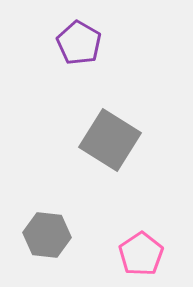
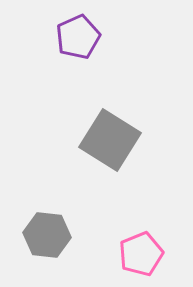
purple pentagon: moved 1 px left, 6 px up; rotated 18 degrees clockwise
pink pentagon: rotated 12 degrees clockwise
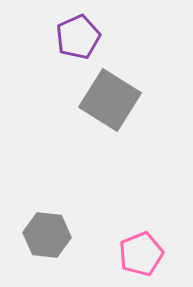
gray square: moved 40 px up
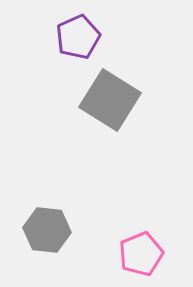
gray hexagon: moved 5 px up
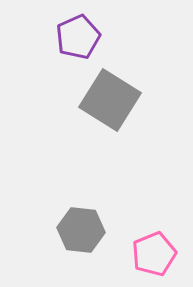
gray hexagon: moved 34 px right
pink pentagon: moved 13 px right
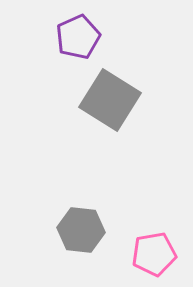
pink pentagon: rotated 12 degrees clockwise
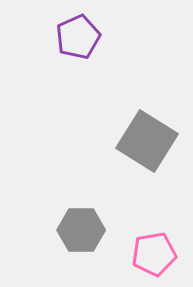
gray square: moved 37 px right, 41 px down
gray hexagon: rotated 6 degrees counterclockwise
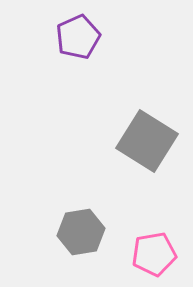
gray hexagon: moved 2 px down; rotated 9 degrees counterclockwise
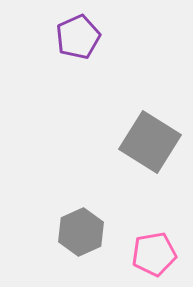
gray square: moved 3 px right, 1 px down
gray hexagon: rotated 15 degrees counterclockwise
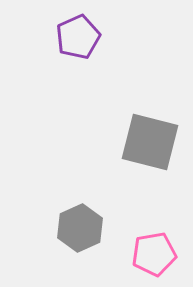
gray square: rotated 18 degrees counterclockwise
gray hexagon: moved 1 px left, 4 px up
